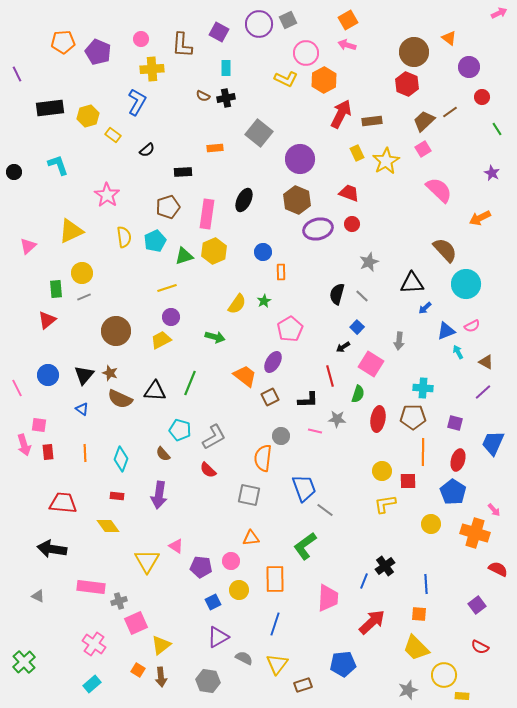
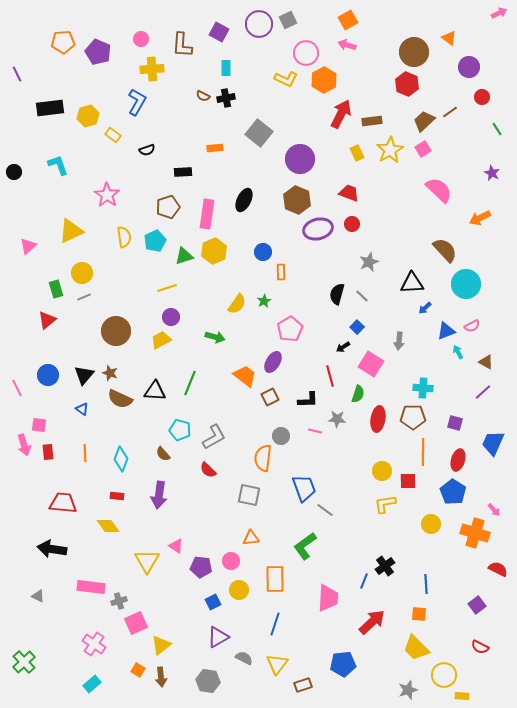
black semicircle at (147, 150): rotated 21 degrees clockwise
yellow star at (386, 161): moved 4 px right, 11 px up
green rectangle at (56, 289): rotated 12 degrees counterclockwise
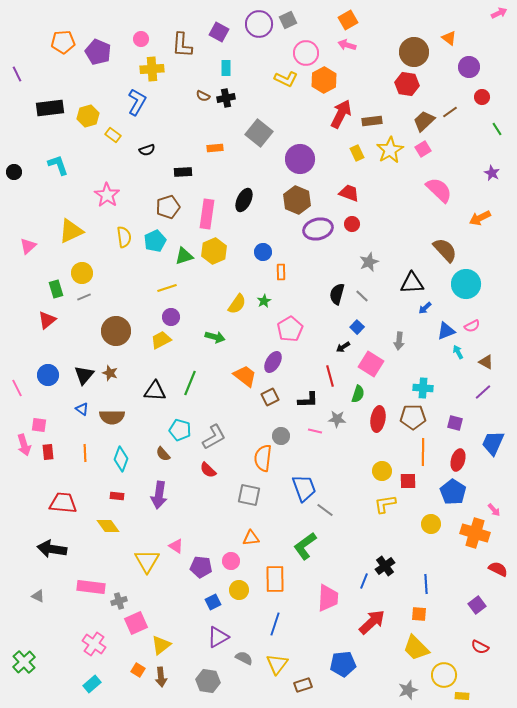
red hexagon at (407, 84): rotated 15 degrees counterclockwise
brown semicircle at (120, 399): moved 8 px left, 18 px down; rotated 25 degrees counterclockwise
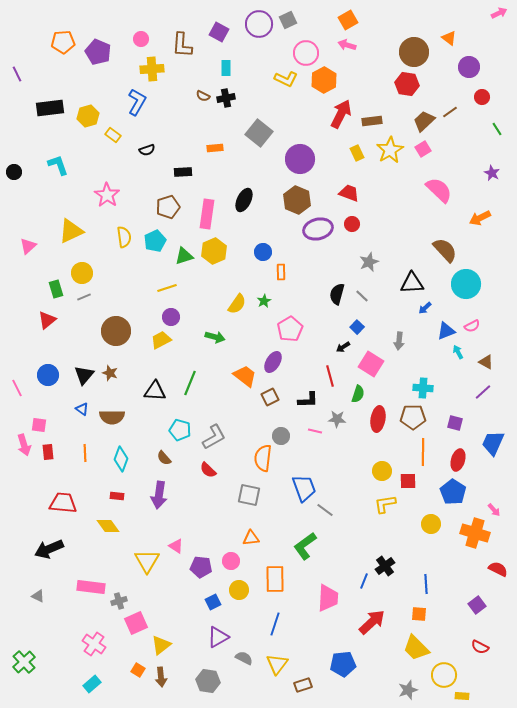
brown semicircle at (163, 454): moved 1 px right, 4 px down
black arrow at (52, 549): moved 3 px left; rotated 32 degrees counterclockwise
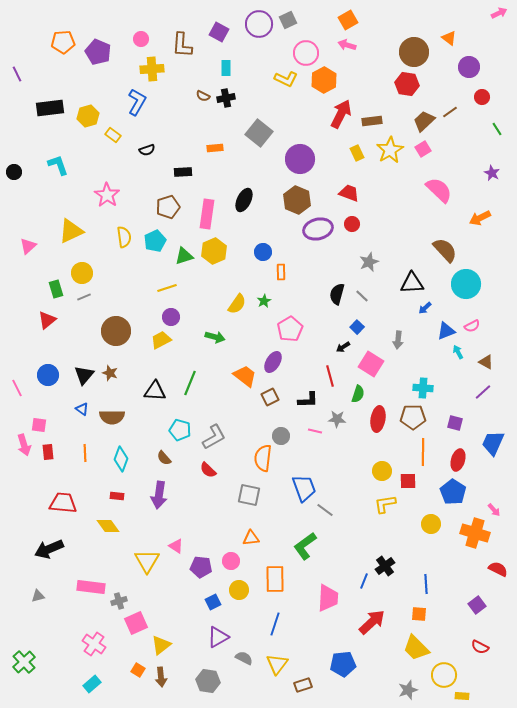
gray arrow at (399, 341): moved 1 px left, 1 px up
gray triangle at (38, 596): rotated 40 degrees counterclockwise
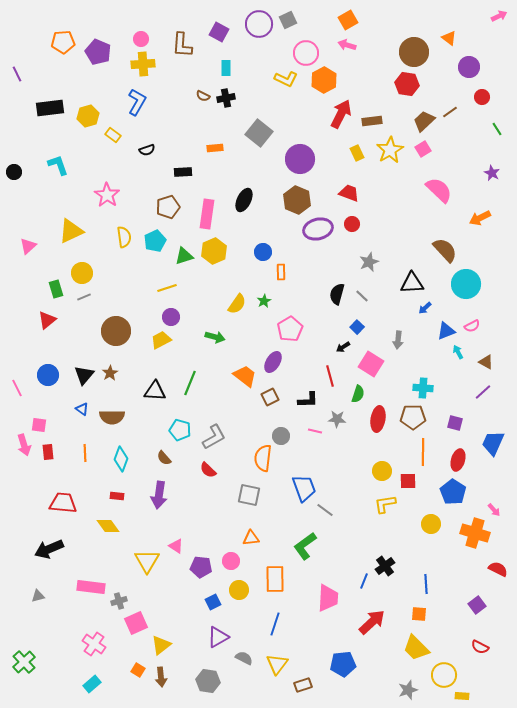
pink arrow at (499, 13): moved 3 px down
yellow cross at (152, 69): moved 9 px left, 5 px up
brown star at (110, 373): rotated 21 degrees clockwise
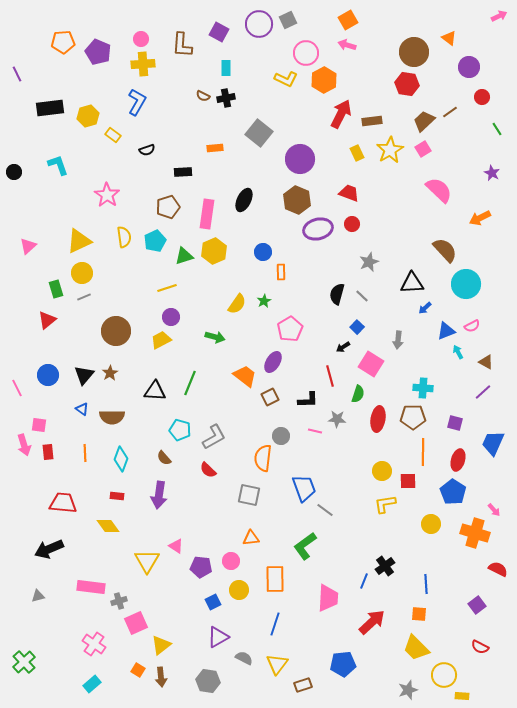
yellow triangle at (71, 231): moved 8 px right, 10 px down
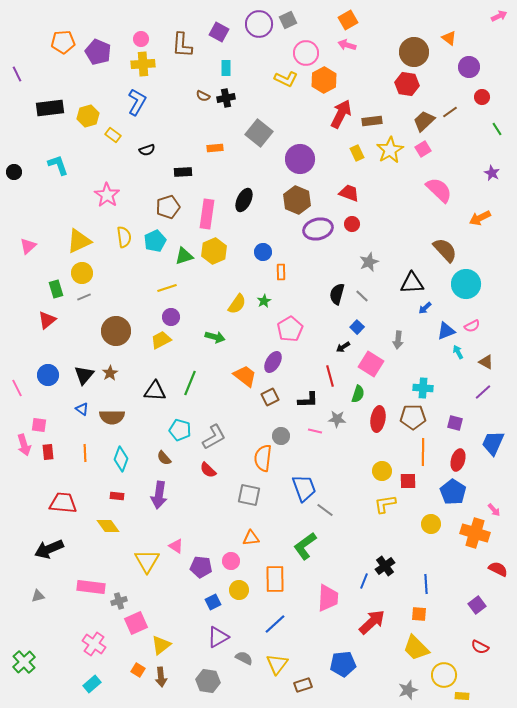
blue line at (275, 624): rotated 30 degrees clockwise
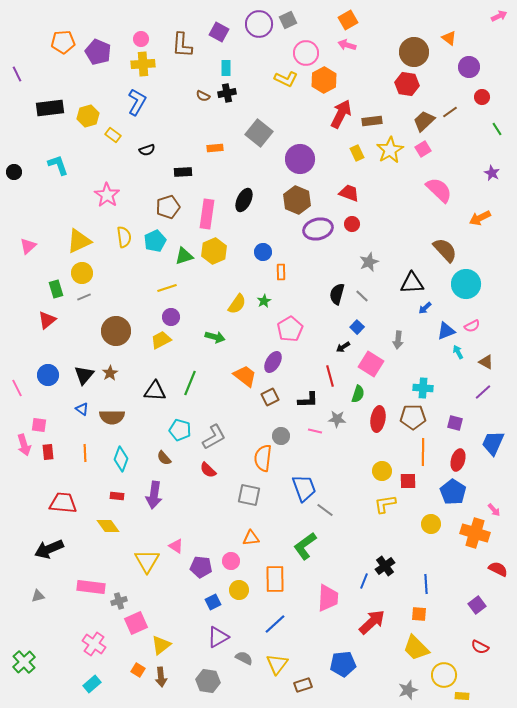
black cross at (226, 98): moved 1 px right, 5 px up
purple arrow at (159, 495): moved 5 px left
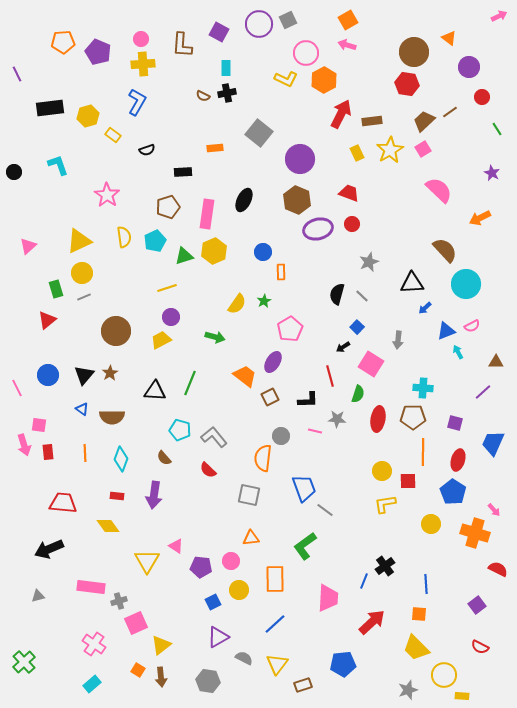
brown triangle at (486, 362): moved 10 px right; rotated 28 degrees counterclockwise
gray L-shape at (214, 437): rotated 100 degrees counterclockwise
